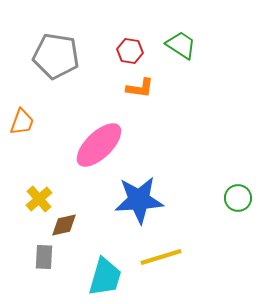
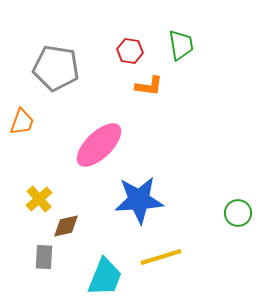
green trapezoid: rotated 48 degrees clockwise
gray pentagon: moved 12 px down
orange L-shape: moved 9 px right, 2 px up
green circle: moved 15 px down
brown diamond: moved 2 px right, 1 px down
cyan trapezoid: rotated 6 degrees clockwise
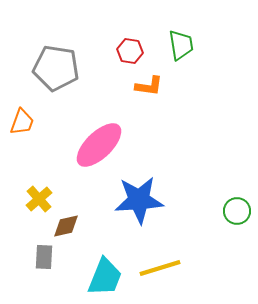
green circle: moved 1 px left, 2 px up
yellow line: moved 1 px left, 11 px down
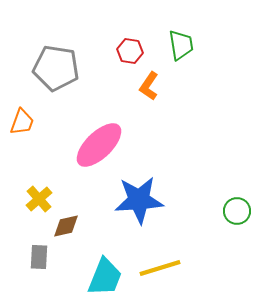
orange L-shape: rotated 116 degrees clockwise
gray rectangle: moved 5 px left
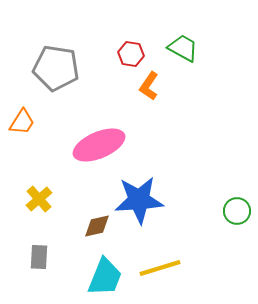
green trapezoid: moved 2 px right, 3 px down; rotated 52 degrees counterclockwise
red hexagon: moved 1 px right, 3 px down
orange trapezoid: rotated 12 degrees clockwise
pink ellipse: rotated 21 degrees clockwise
brown diamond: moved 31 px right
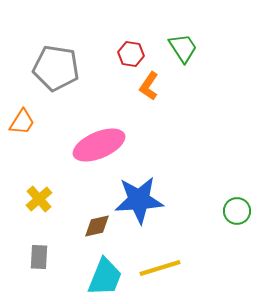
green trapezoid: rotated 28 degrees clockwise
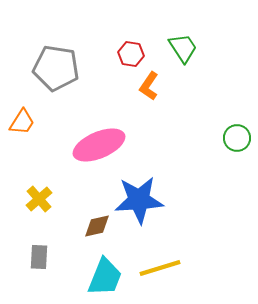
green circle: moved 73 px up
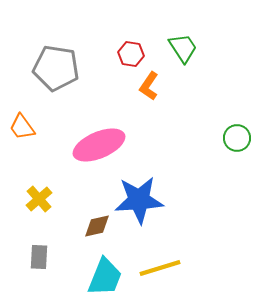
orange trapezoid: moved 5 px down; rotated 112 degrees clockwise
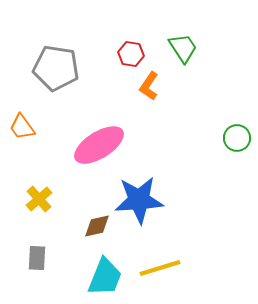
pink ellipse: rotated 9 degrees counterclockwise
gray rectangle: moved 2 px left, 1 px down
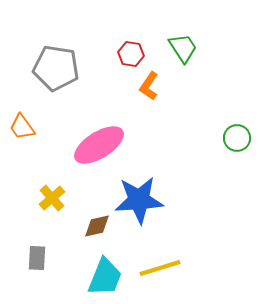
yellow cross: moved 13 px right, 1 px up
